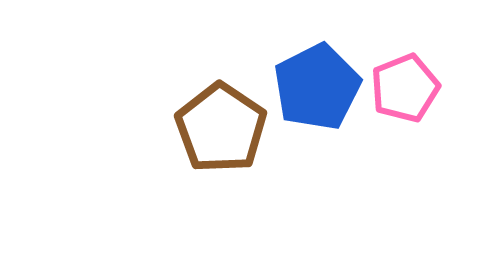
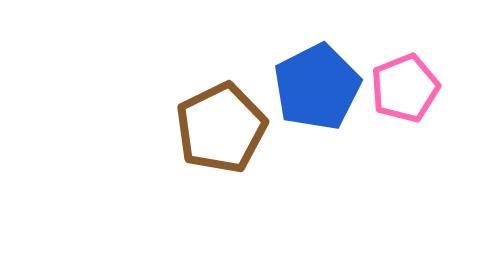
brown pentagon: rotated 12 degrees clockwise
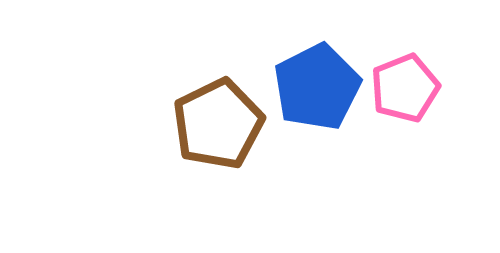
brown pentagon: moved 3 px left, 4 px up
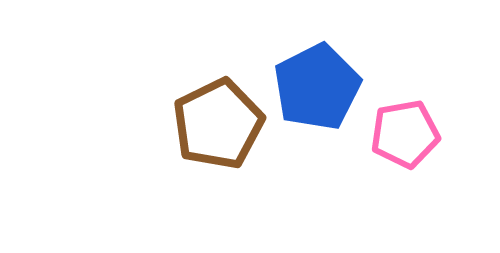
pink pentagon: moved 46 px down; rotated 12 degrees clockwise
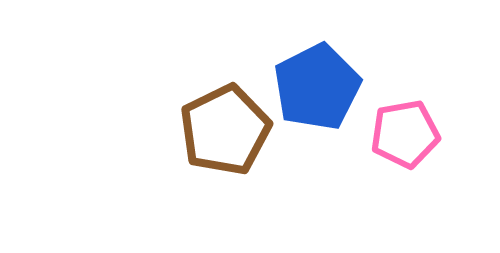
brown pentagon: moved 7 px right, 6 px down
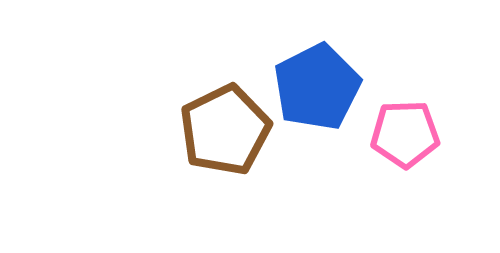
pink pentagon: rotated 8 degrees clockwise
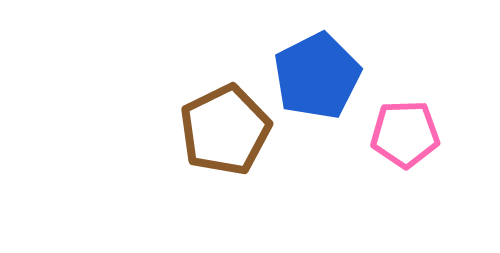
blue pentagon: moved 11 px up
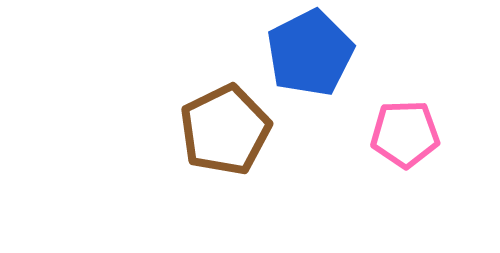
blue pentagon: moved 7 px left, 23 px up
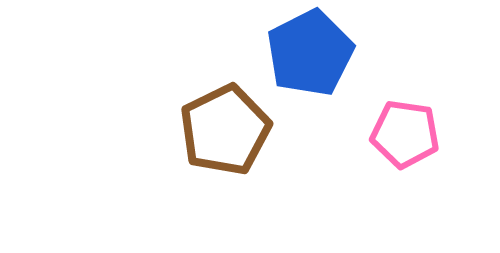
pink pentagon: rotated 10 degrees clockwise
